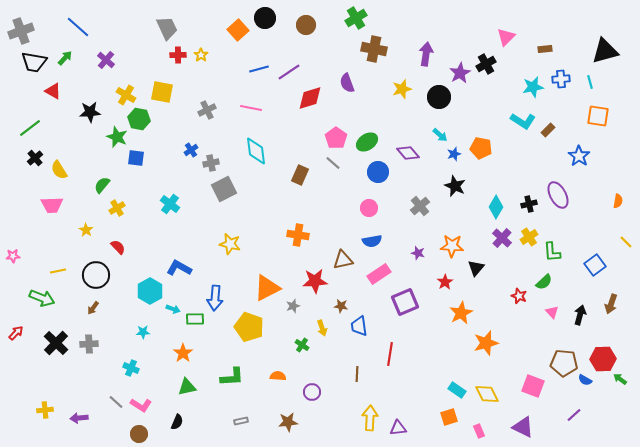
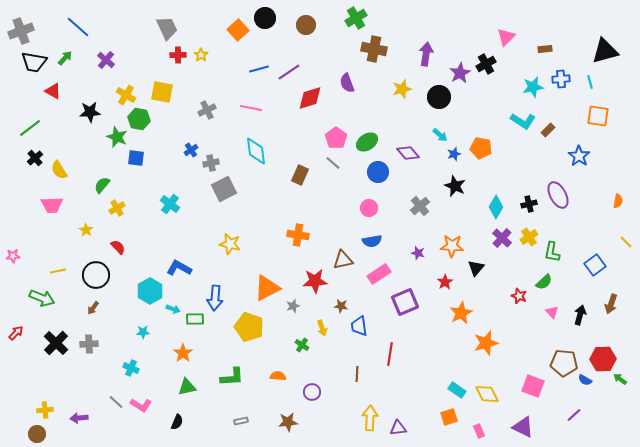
green L-shape at (552, 252): rotated 15 degrees clockwise
brown circle at (139, 434): moved 102 px left
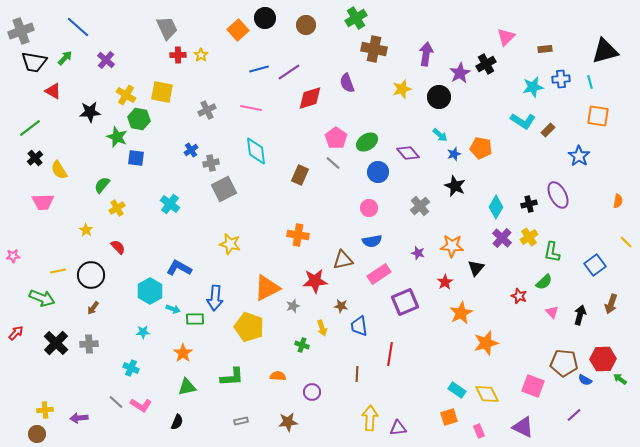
pink trapezoid at (52, 205): moved 9 px left, 3 px up
black circle at (96, 275): moved 5 px left
green cross at (302, 345): rotated 16 degrees counterclockwise
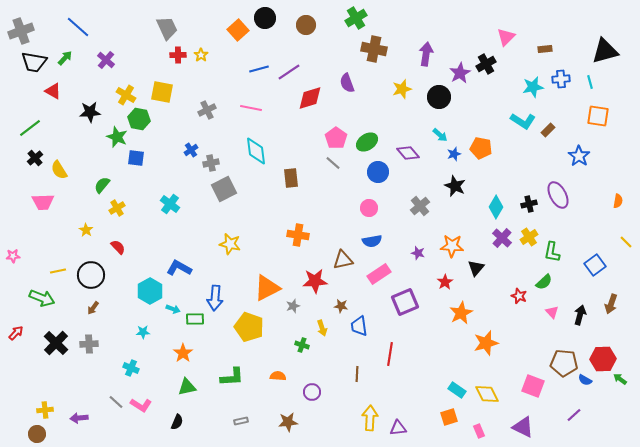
brown rectangle at (300, 175): moved 9 px left, 3 px down; rotated 30 degrees counterclockwise
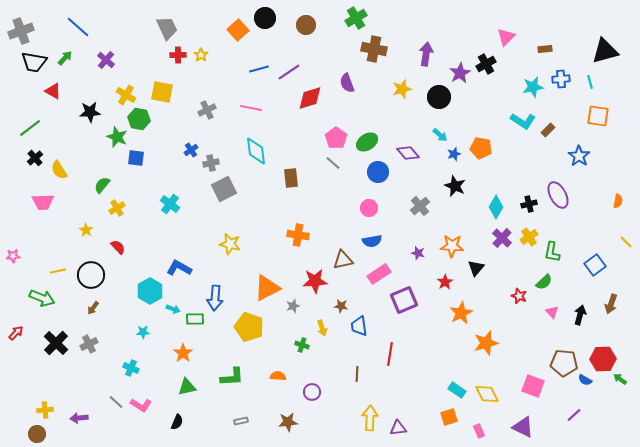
purple square at (405, 302): moved 1 px left, 2 px up
gray cross at (89, 344): rotated 24 degrees counterclockwise
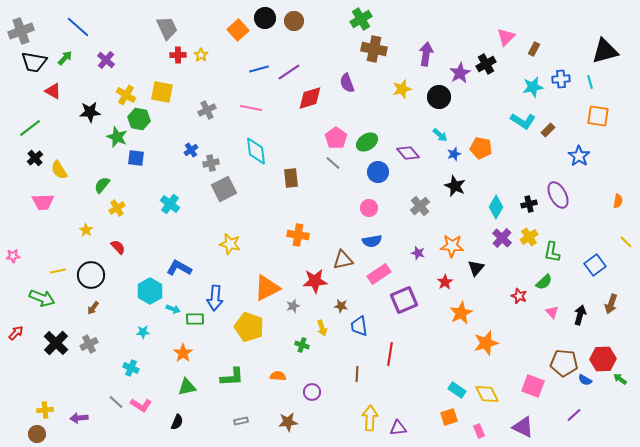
green cross at (356, 18): moved 5 px right, 1 px down
brown circle at (306, 25): moved 12 px left, 4 px up
brown rectangle at (545, 49): moved 11 px left; rotated 56 degrees counterclockwise
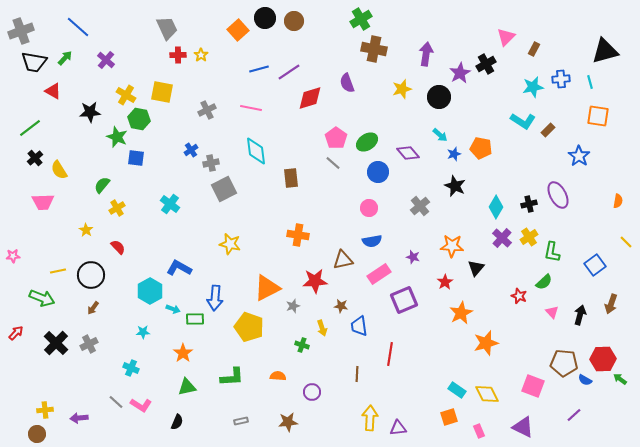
purple star at (418, 253): moved 5 px left, 4 px down
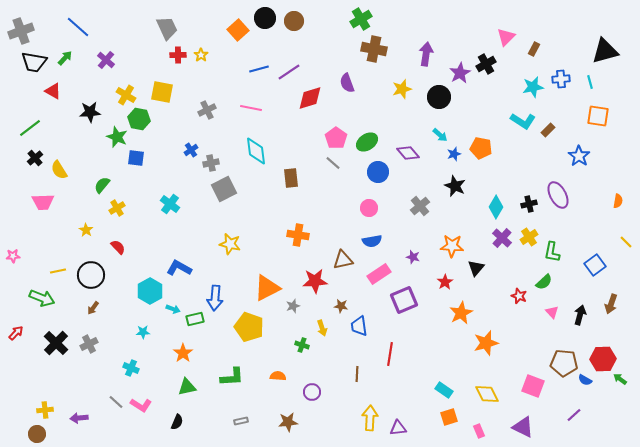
green rectangle at (195, 319): rotated 12 degrees counterclockwise
cyan rectangle at (457, 390): moved 13 px left
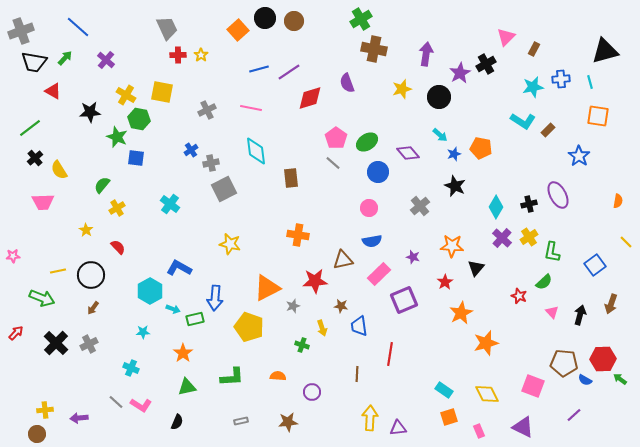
pink rectangle at (379, 274): rotated 10 degrees counterclockwise
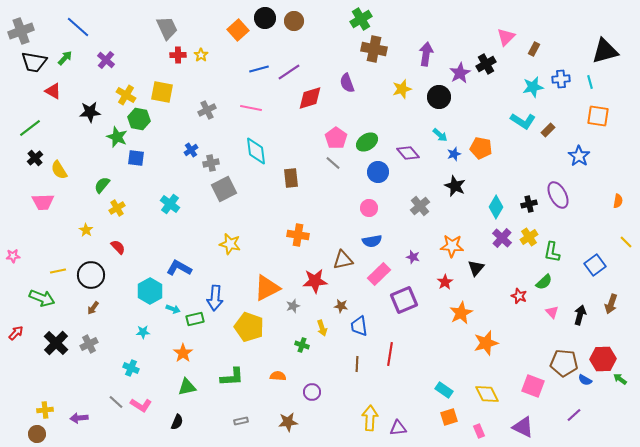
brown line at (357, 374): moved 10 px up
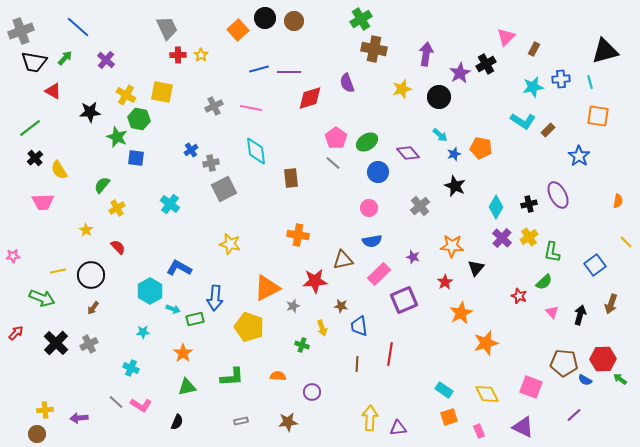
purple line at (289, 72): rotated 35 degrees clockwise
gray cross at (207, 110): moved 7 px right, 4 px up
pink square at (533, 386): moved 2 px left, 1 px down
